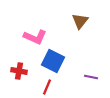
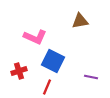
brown triangle: rotated 42 degrees clockwise
red cross: rotated 28 degrees counterclockwise
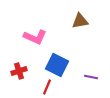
blue square: moved 4 px right, 4 px down
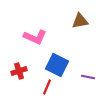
purple line: moved 3 px left
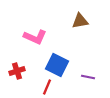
red cross: moved 2 px left
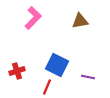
pink L-shape: moved 2 px left, 19 px up; rotated 70 degrees counterclockwise
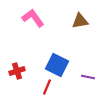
pink L-shape: rotated 80 degrees counterclockwise
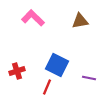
pink L-shape: rotated 10 degrees counterclockwise
purple line: moved 1 px right, 1 px down
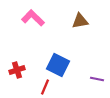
blue square: moved 1 px right
red cross: moved 1 px up
purple line: moved 8 px right, 1 px down
red line: moved 2 px left
